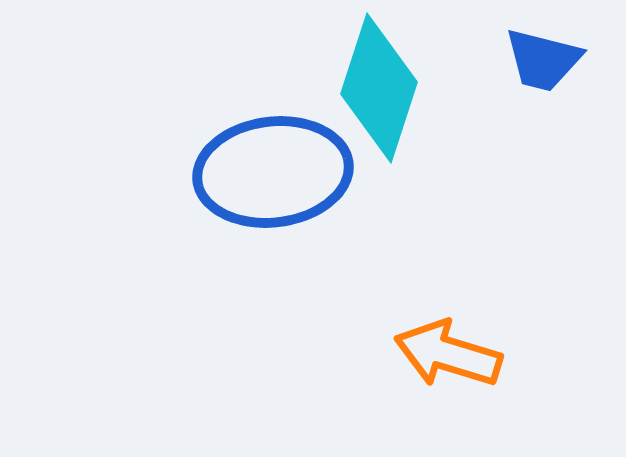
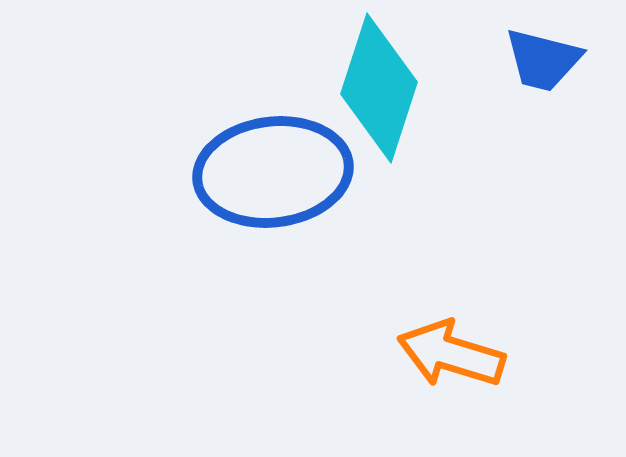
orange arrow: moved 3 px right
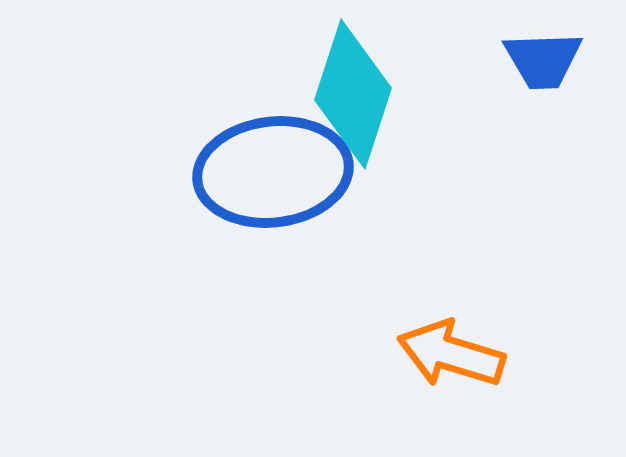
blue trapezoid: rotated 16 degrees counterclockwise
cyan diamond: moved 26 px left, 6 px down
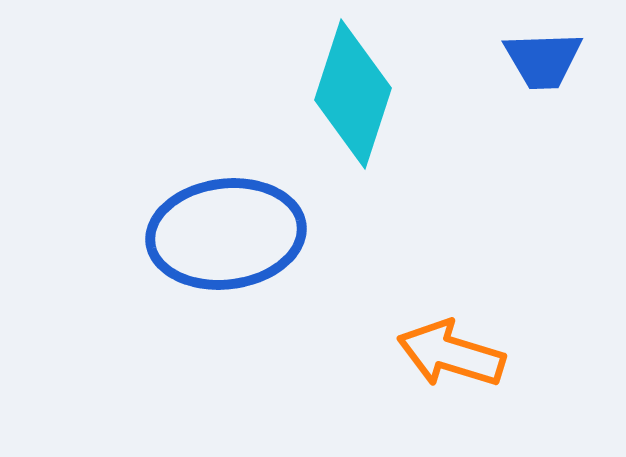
blue ellipse: moved 47 px left, 62 px down
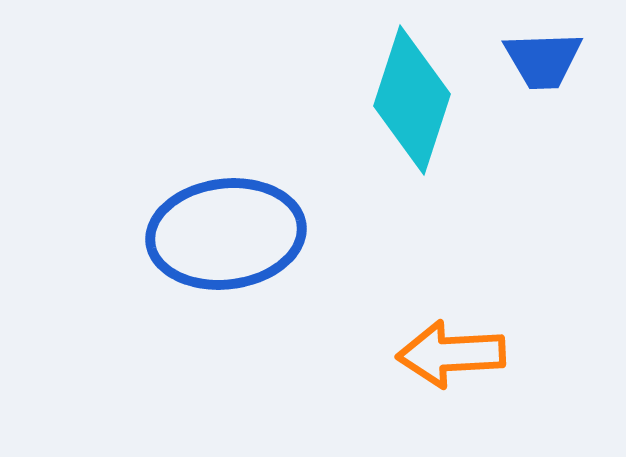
cyan diamond: moved 59 px right, 6 px down
orange arrow: rotated 20 degrees counterclockwise
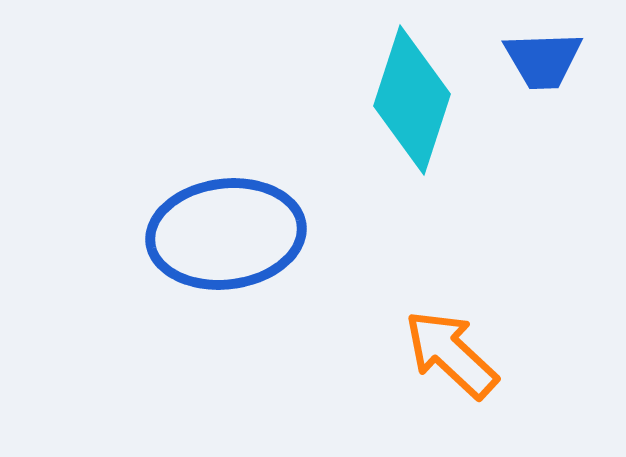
orange arrow: rotated 46 degrees clockwise
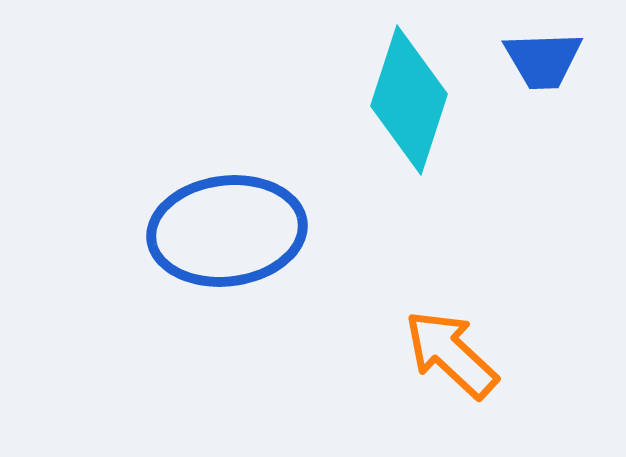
cyan diamond: moved 3 px left
blue ellipse: moved 1 px right, 3 px up
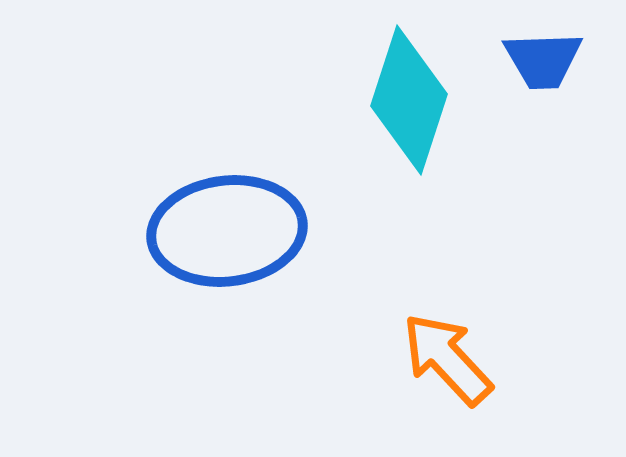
orange arrow: moved 4 px left, 5 px down; rotated 4 degrees clockwise
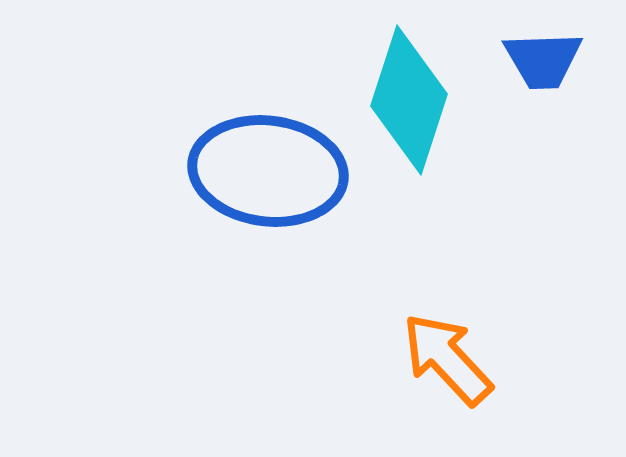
blue ellipse: moved 41 px right, 60 px up; rotated 14 degrees clockwise
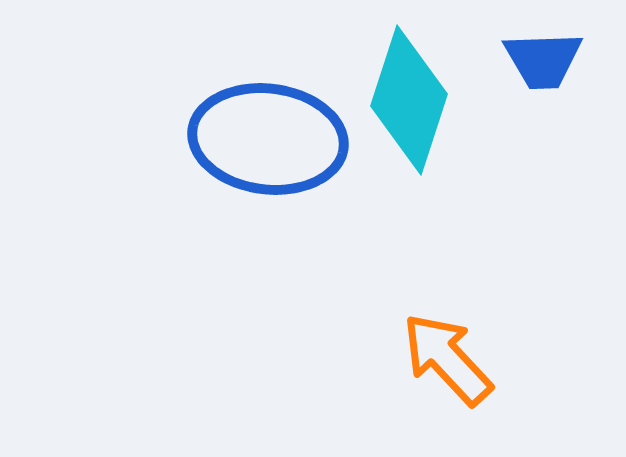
blue ellipse: moved 32 px up
